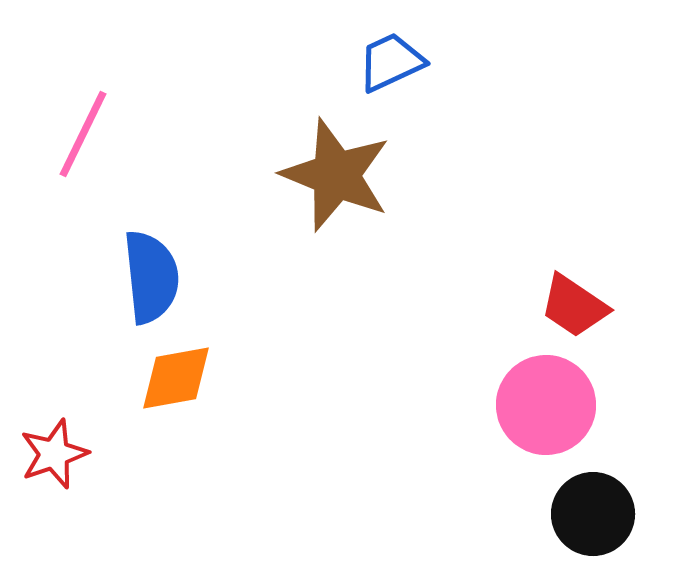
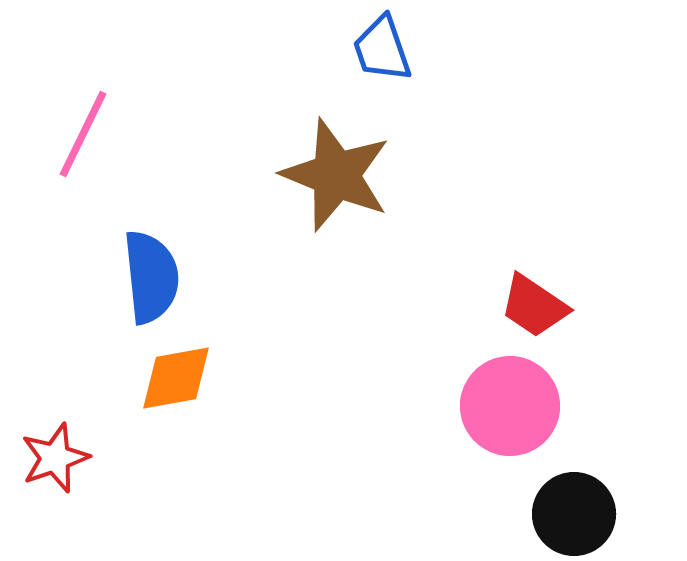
blue trapezoid: moved 9 px left, 13 px up; rotated 84 degrees counterclockwise
red trapezoid: moved 40 px left
pink circle: moved 36 px left, 1 px down
red star: moved 1 px right, 4 px down
black circle: moved 19 px left
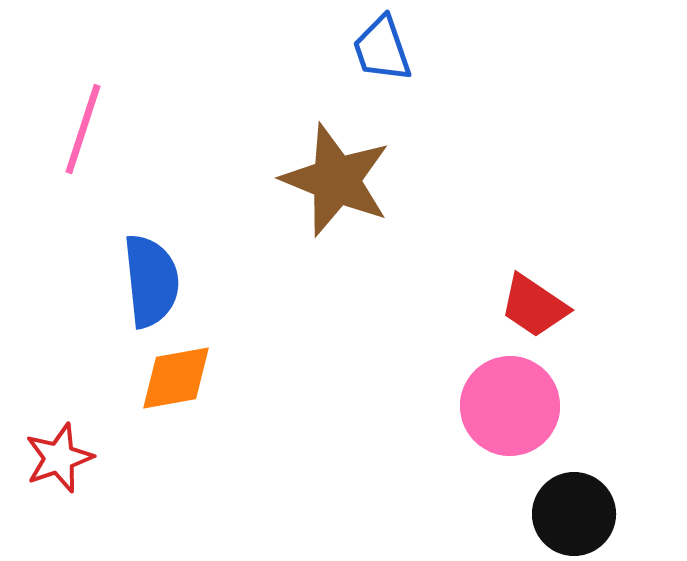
pink line: moved 5 px up; rotated 8 degrees counterclockwise
brown star: moved 5 px down
blue semicircle: moved 4 px down
red star: moved 4 px right
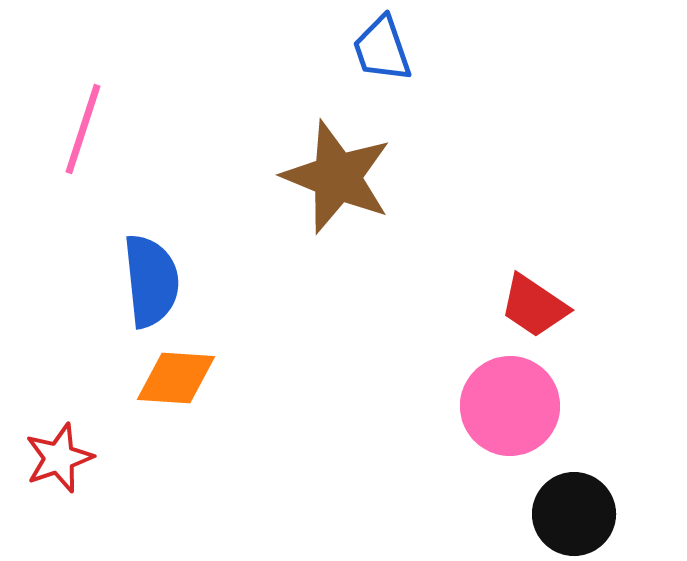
brown star: moved 1 px right, 3 px up
orange diamond: rotated 14 degrees clockwise
